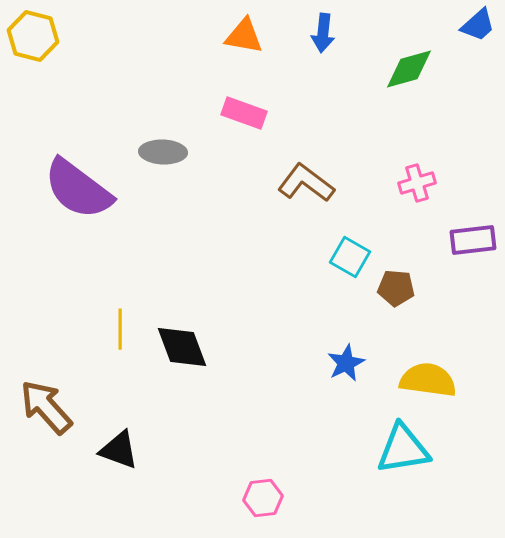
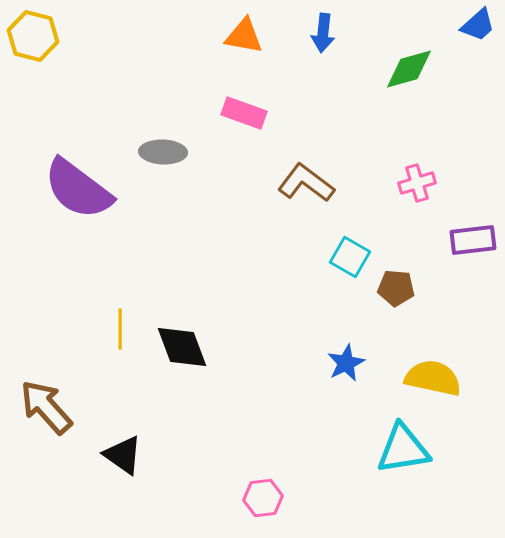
yellow semicircle: moved 5 px right, 2 px up; rotated 4 degrees clockwise
black triangle: moved 4 px right, 5 px down; rotated 15 degrees clockwise
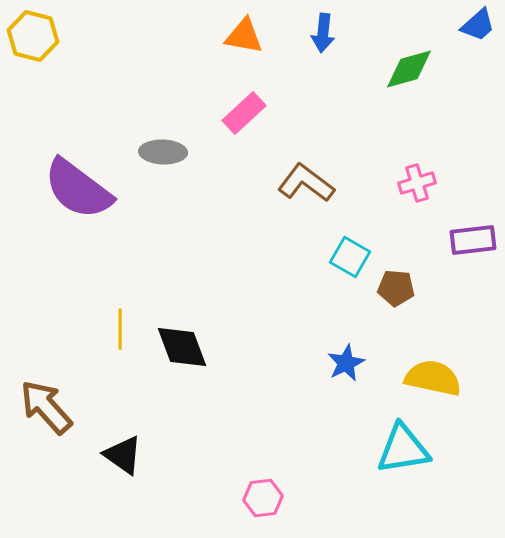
pink rectangle: rotated 63 degrees counterclockwise
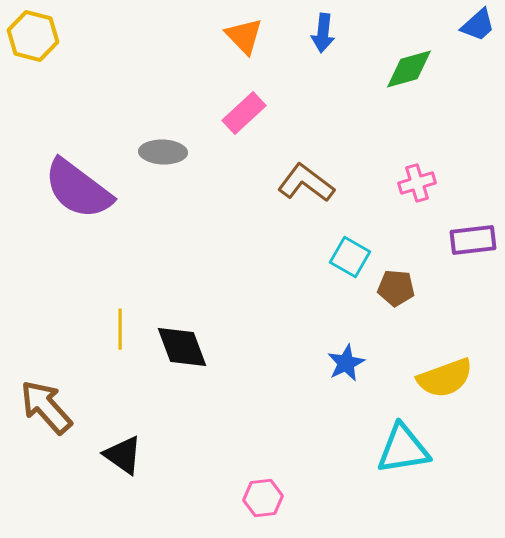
orange triangle: rotated 36 degrees clockwise
yellow semicircle: moved 12 px right; rotated 148 degrees clockwise
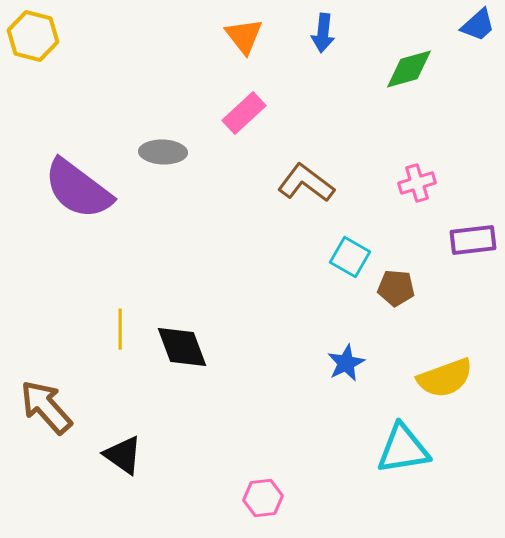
orange triangle: rotated 6 degrees clockwise
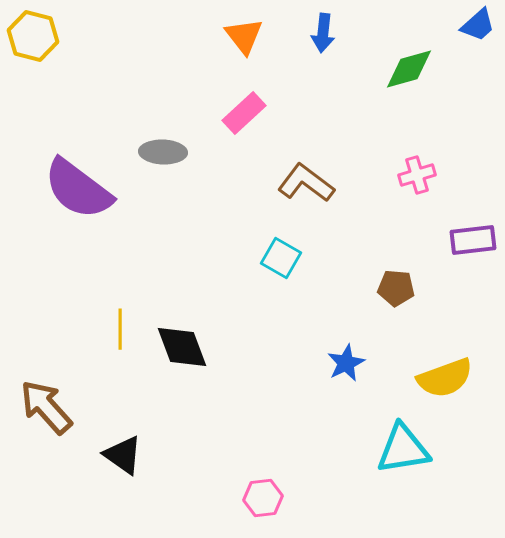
pink cross: moved 8 px up
cyan square: moved 69 px left, 1 px down
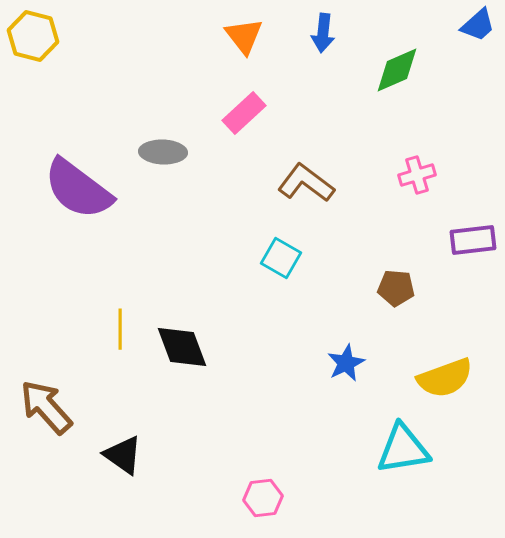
green diamond: moved 12 px left, 1 px down; rotated 8 degrees counterclockwise
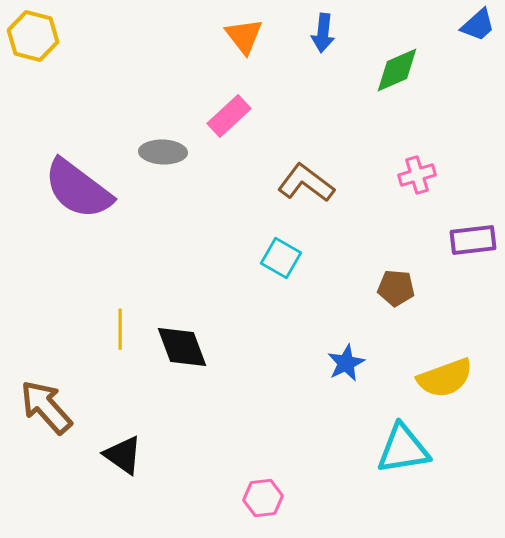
pink rectangle: moved 15 px left, 3 px down
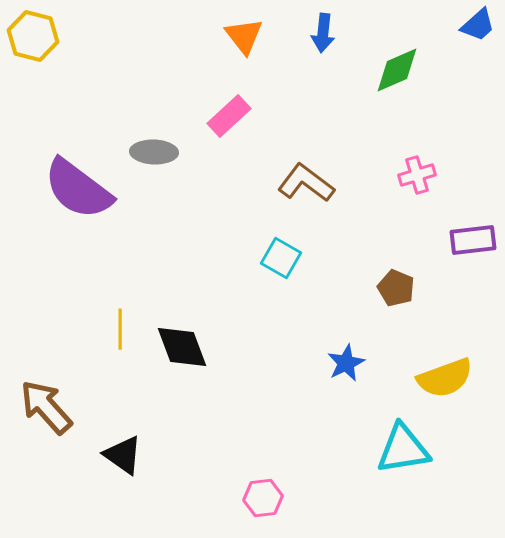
gray ellipse: moved 9 px left
brown pentagon: rotated 18 degrees clockwise
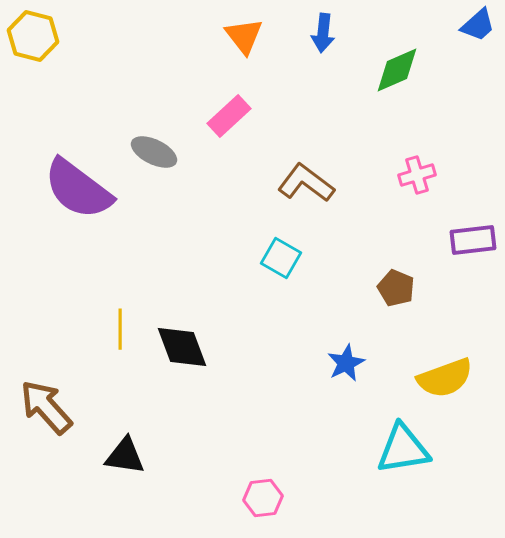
gray ellipse: rotated 24 degrees clockwise
black triangle: moved 2 px right, 1 px down; rotated 27 degrees counterclockwise
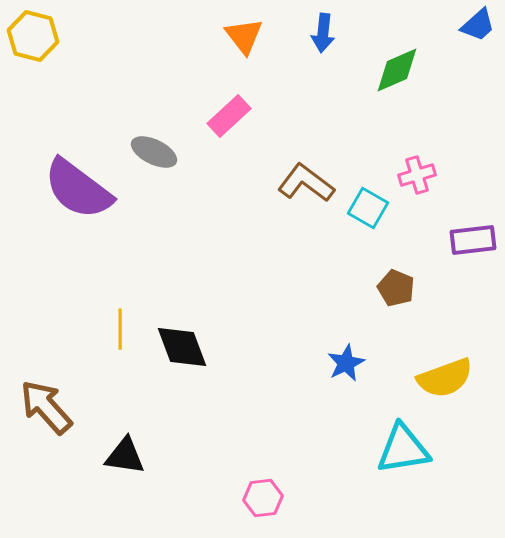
cyan square: moved 87 px right, 50 px up
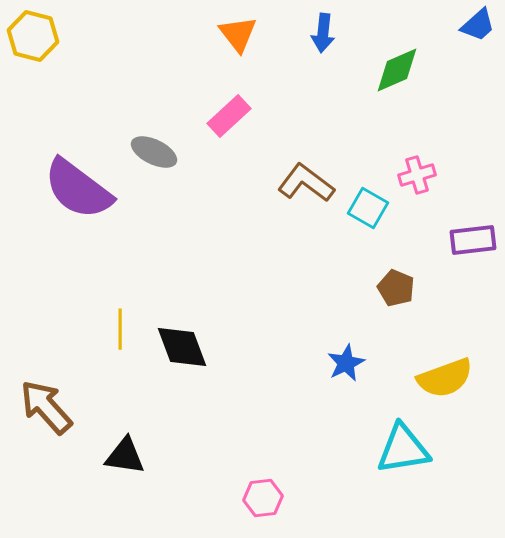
orange triangle: moved 6 px left, 2 px up
